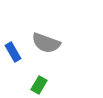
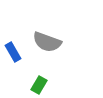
gray semicircle: moved 1 px right, 1 px up
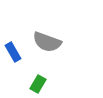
green rectangle: moved 1 px left, 1 px up
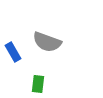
green rectangle: rotated 24 degrees counterclockwise
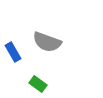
green rectangle: rotated 60 degrees counterclockwise
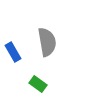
gray semicircle: rotated 120 degrees counterclockwise
